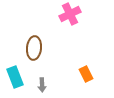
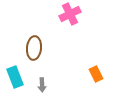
orange rectangle: moved 10 px right
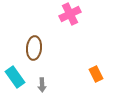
cyan rectangle: rotated 15 degrees counterclockwise
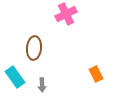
pink cross: moved 4 px left
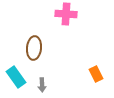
pink cross: rotated 30 degrees clockwise
cyan rectangle: moved 1 px right
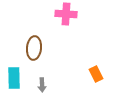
cyan rectangle: moved 2 px left, 1 px down; rotated 35 degrees clockwise
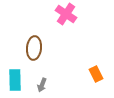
pink cross: rotated 30 degrees clockwise
cyan rectangle: moved 1 px right, 2 px down
gray arrow: rotated 24 degrees clockwise
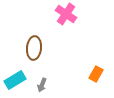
orange rectangle: rotated 56 degrees clockwise
cyan rectangle: rotated 60 degrees clockwise
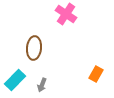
cyan rectangle: rotated 15 degrees counterclockwise
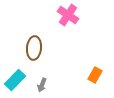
pink cross: moved 2 px right, 1 px down
orange rectangle: moved 1 px left, 1 px down
